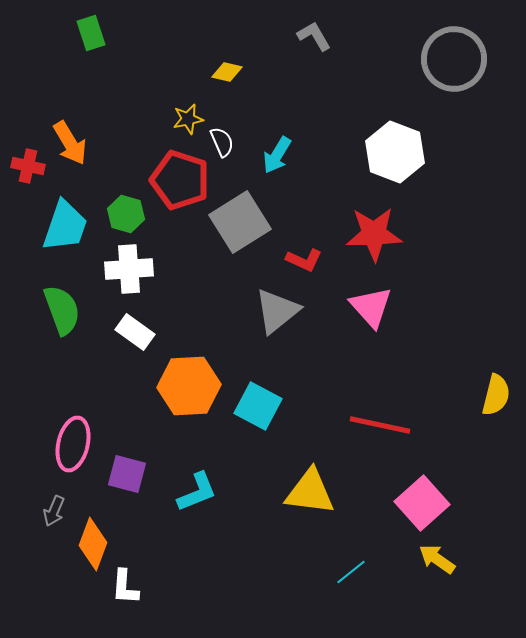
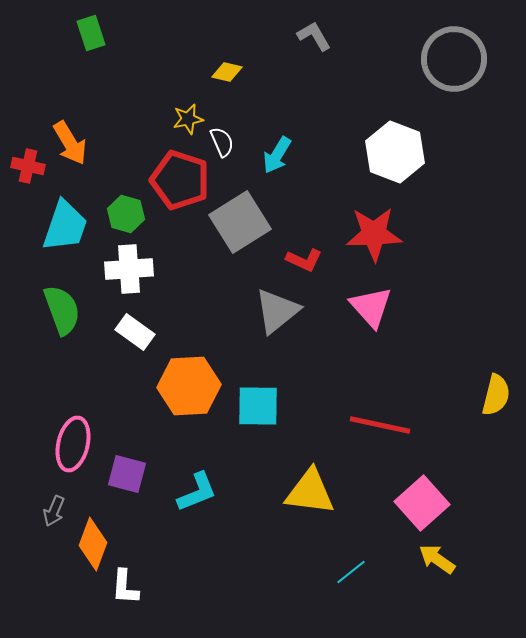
cyan square: rotated 27 degrees counterclockwise
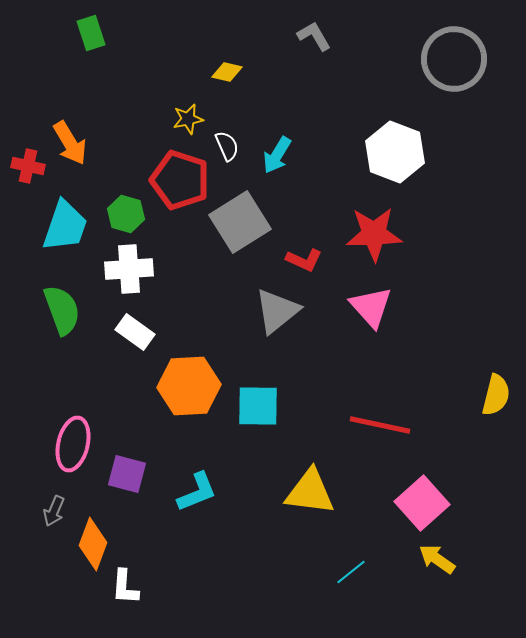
white semicircle: moved 5 px right, 4 px down
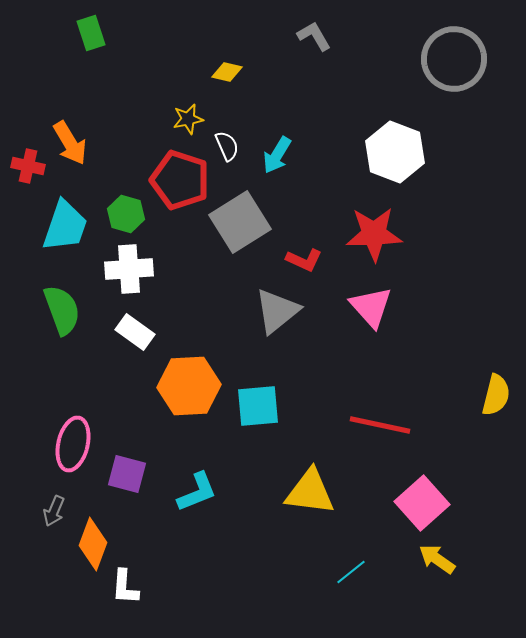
cyan square: rotated 6 degrees counterclockwise
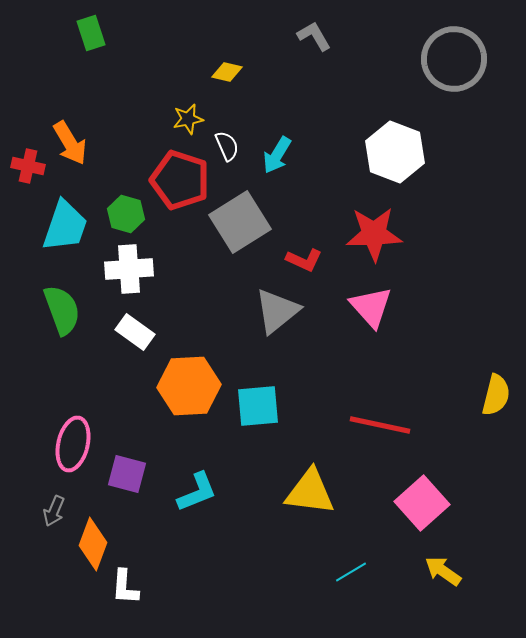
yellow arrow: moved 6 px right, 12 px down
cyan line: rotated 8 degrees clockwise
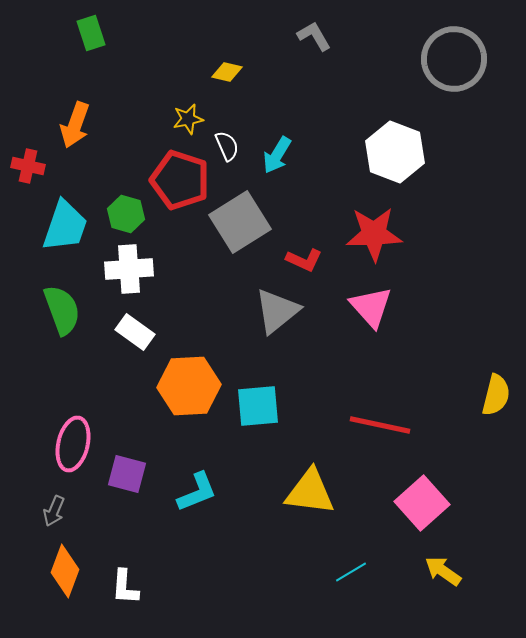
orange arrow: moved 5 px right, 18 px up; rotated 51 degrees clockwise
orange diamond: moved 28 px left, 27 px down
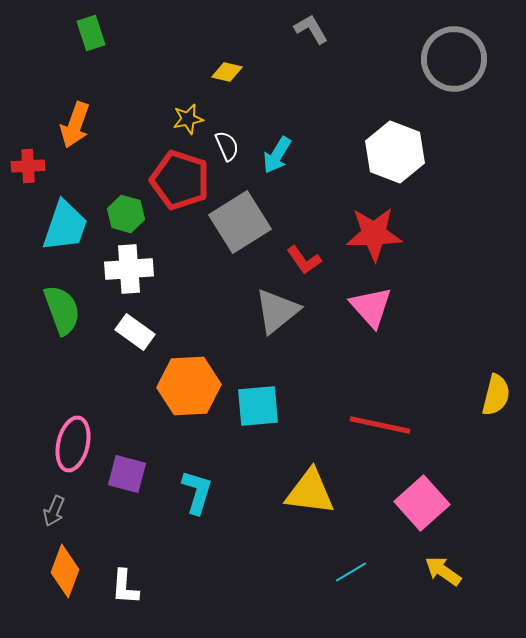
gray L-shape: moved 3 px left, 7 px up
red cross: rotated 16 degrees counterclockwise
red L-shape: rotated 30 degrees clockwise
cyan L-shape: rotated 51 degrees counterclockwise
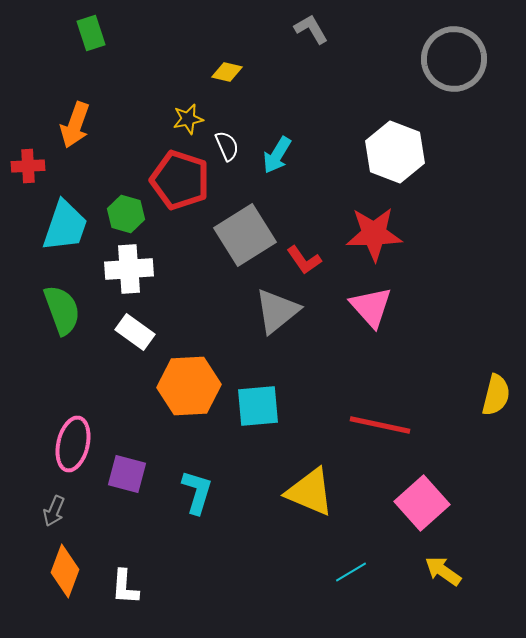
gray square: moved 5 px right, 13 px down
yellow triangle: rotated 16 degrees clockwise
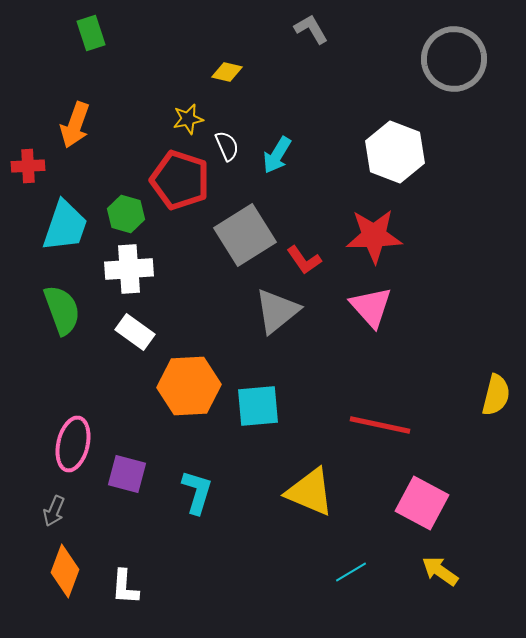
red star: moved 2 px down
pink square: rotated 20 degrees counterclockwise
yellow arrow: moved 3 px left
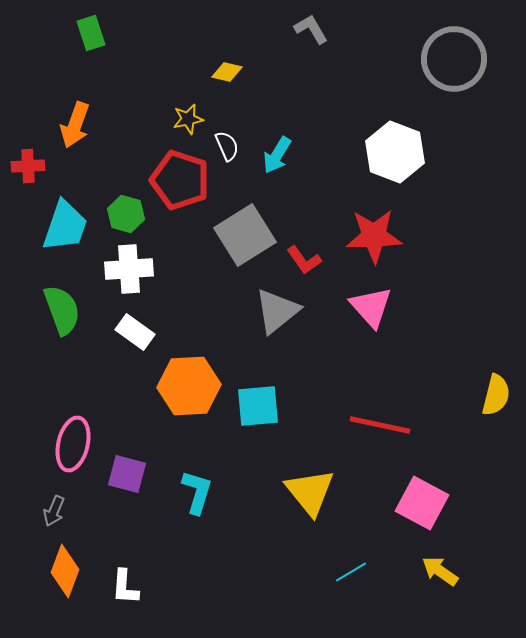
yellow triangle: rotated 28 degrees clockwise
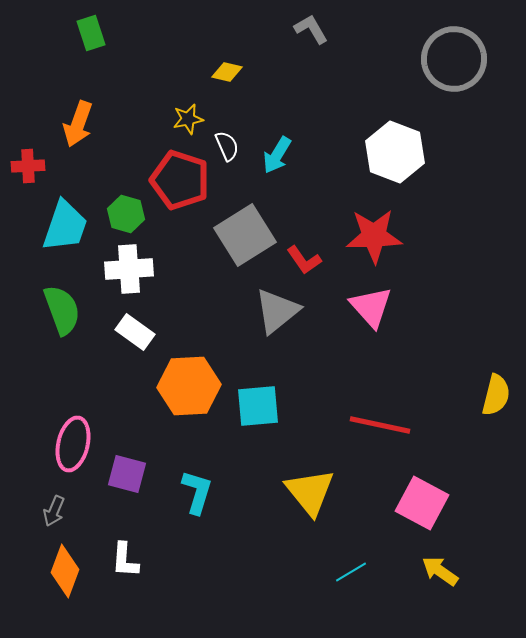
orange arrow: moved 3 px right, 1 px up
white L-shape: moved 27 px up
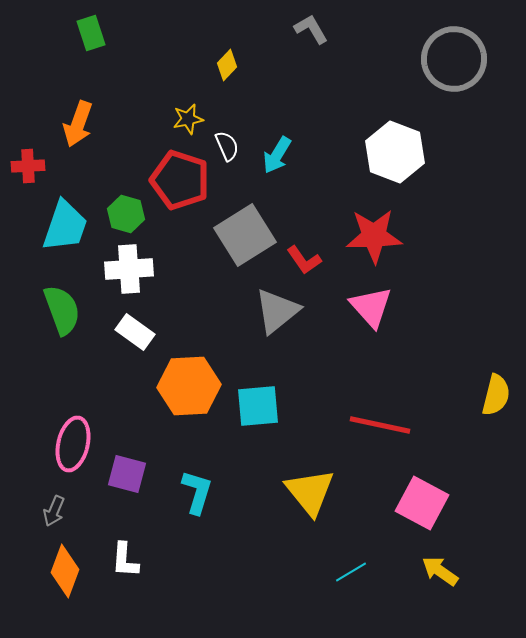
yellow diamond: moved 7 px up; rotated 60 degrees counterclockwise
